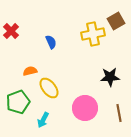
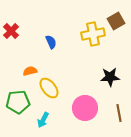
green pentagon: rotated 15 degrees clockwise
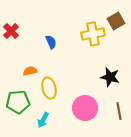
black star: rotated 18 degrees clockwise
yellow ellipse: rotated 25 degrees clockwise
brown line: moved 2 px up
